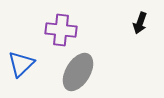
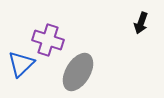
black arrow: moved 1 px right
purple cross: moved 13 px left, 10 px down; rotated 12 degrees clockwise
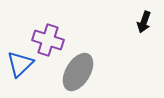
black arrow: moved 3 px right, 1 px up
blue triangle: moved 1 px left
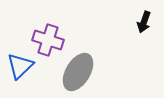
blue triangle: moved 2 px down
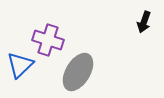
blue triangle: moved 1 px up
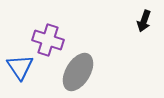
black arrow: moved 1 px up
blue triangle: moved 2 px down; rotated 20 degrees counterclockwise
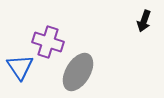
purple cross: moved 2 px down
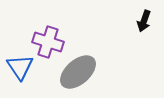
gray ellipse: rotated 18 degrees clockwise
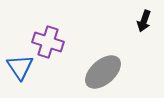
gray ellipse: moved 25 px right
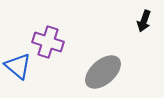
blue triangle: moved 2 px left, 1 px up; rotated 16 degrees counterclockwise
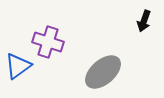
blue triangle: rotated 44 degrees clockwise
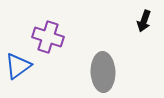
purple cross: moved 5 px up
gray ellipse: rotated 51 degrees counterclockwise
